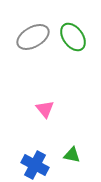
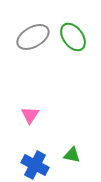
pink triangle: moved 15 px left, 6 px down; rotated 12 degrees clockwise
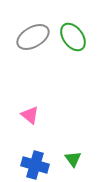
pink triangle: rotated 24 degrees counterclockwise
green triangle: moved 1 px right, 4 px down; rotated 42 degrees clockwise
blue cross: rotated 12 degrees counterclockwise
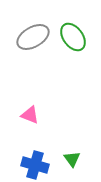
pink triangle: rotated 18 degrees counterclockwise
green triangle: moved 1 px left
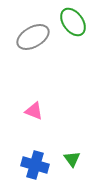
green ellipse: moved 15 px up
pink triangle: moved 4 px right, 4 px up
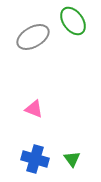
green ellipse: moved 1 px up
pink triangle: moved 2 px up
blue cross: moved 6 px up
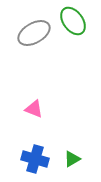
gray ellipse: moved 1 px right, 4 px up
green triangle: rotated 36 degrees clockwise
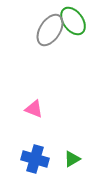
gray ellipse: moved 16 px right, 3 px up; rotated 28 degrees counterclockwise
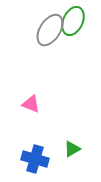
green ellipse: rotated 60 degrees clockwise
pink triangle: moved 3 px left, 5 px up
green triangle: moved 10 px up
